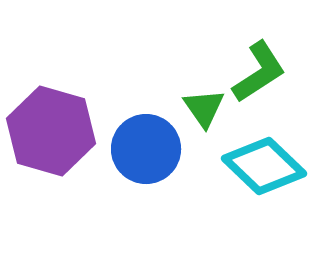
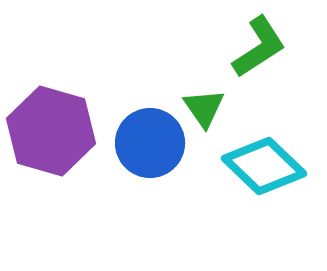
green L-shape: moved 25 px up
blue circle: moved 4 px right, 6 px up
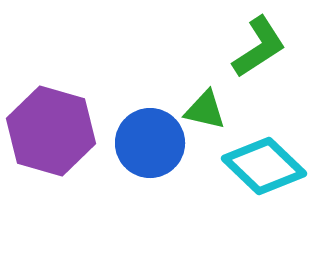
green triangle: moved 1 px right, 2 px down; rotated 42 degrees counterclockwise
